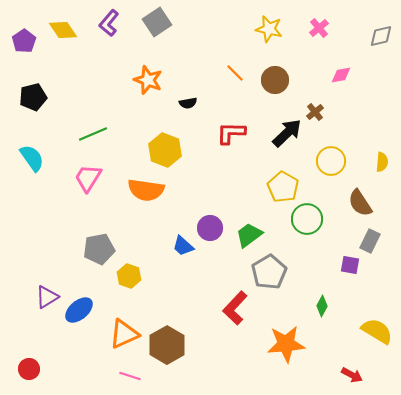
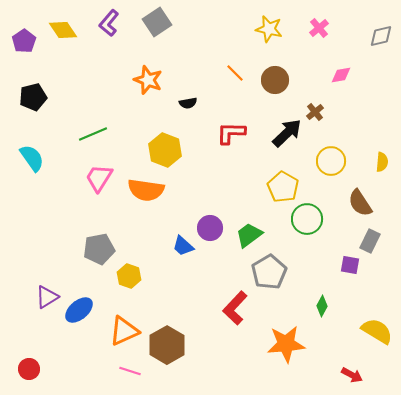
pink trapezoid at (88, 178): moved 11 px right
orange triangle at (124, 334): moved 3 px up
pink line at (130, 376): moved 5 px up
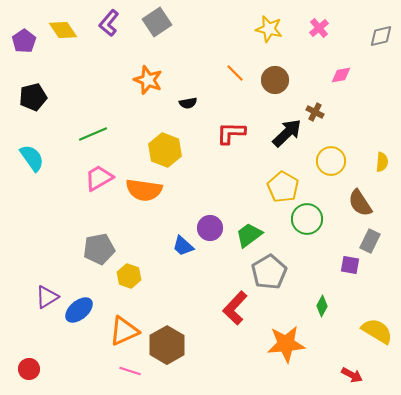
brown cross at (315, 112): rotated 24 degrees counterclockwise
pink trapezoid at (99, 178): rotated 28 degrees clockwise
orange semicircle at (146, 190): moved 2 px left
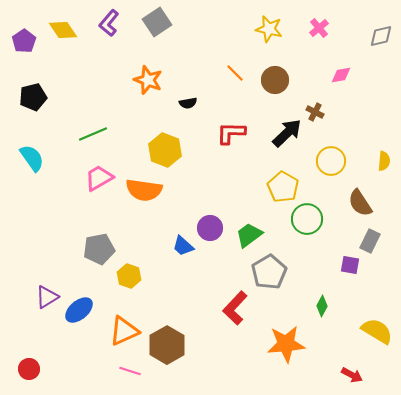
yellow semicircle at (382, 162): moved 2 px right, 1 px up
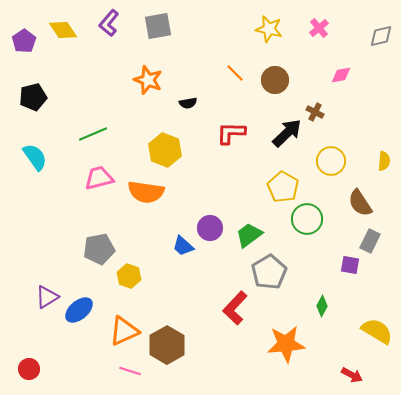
gray square at (157, 22): moved 1 px right, 4 px down; rotated 24 degrees clockwise
cyan semicircle at (32, 158): moved 3 px right, 1 px up
pink trapezoid at (99, 178): rotated 16 degrees clockwise
orange semicircle at (144, 190): moved 2 px right, 2 px down
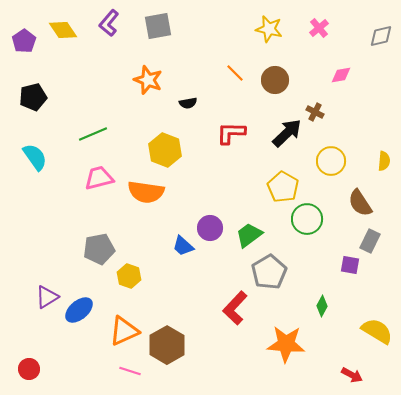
orange star at (286, 344): rotated 9 degrees clockwise
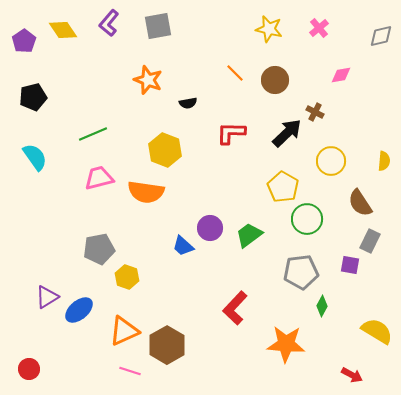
gray pentagon at (269, 272): moved 32 px right; rotated 24 degrees clockwise
yellow hexagon at (129, 276): moved 2 px left, 1 px down
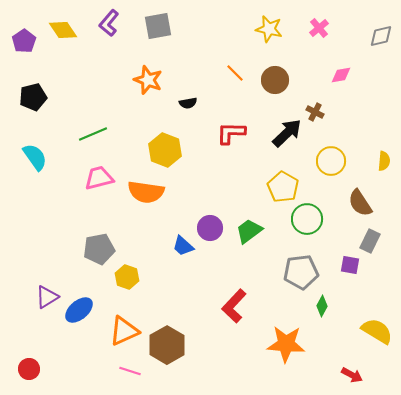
green trapezoid at (249, 235): moved 4 px up
red L-shape at (235, 308): moved 1 px left, 2 px up
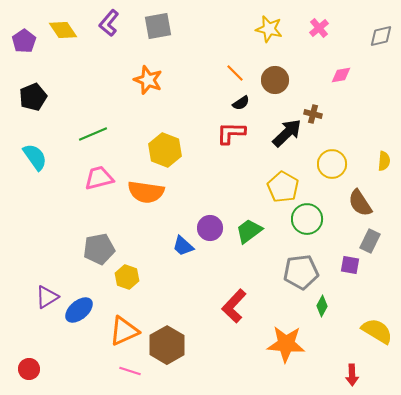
black pentagon at (33, 97): rotated 8 degrees counterclockwise
black semicircle at (188, 103): moved 53 px right; rotated 24 degrees counterclockwise
brown cross at (315, 112): moved 2 px left, 2 px down; rotated 12 degrees counterclockwise
yellow circle at (331, 161): moved 1 px right, 3 px down
red arrow at (352, 375): rotated 60 degrees clockwise
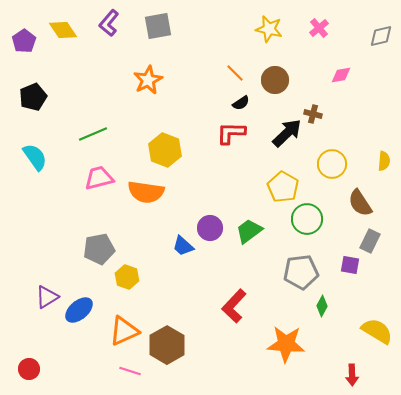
orange star at (148, 80): rotated 24 degrees clockwise
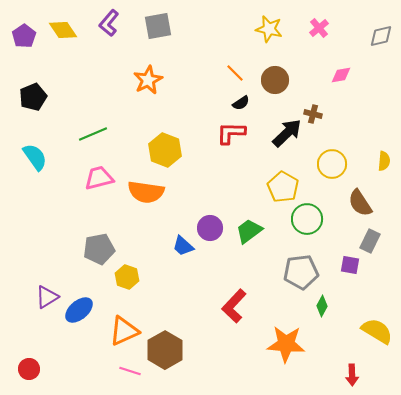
purple pentagon at (24, 41): moved 5 px up
brown hexagon at (167, 345): moved 2 px left, 5 px down
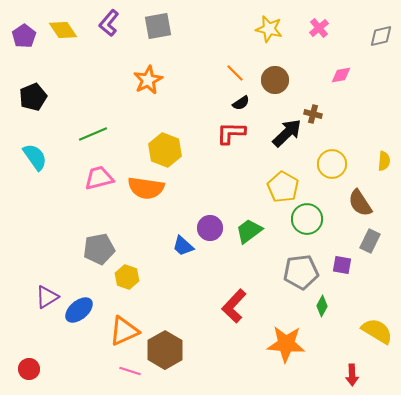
orange semicircle at (146, 192): moved 4 px up
purple square at (350, 265): moved 8 px left
